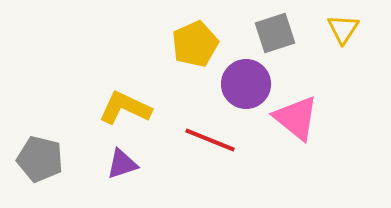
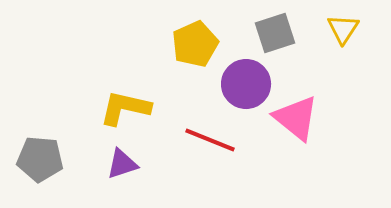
yellow L-shape: rotated 12 degrees counterclockwise
gray pentagon: rotated 9 degrees counterclockwise
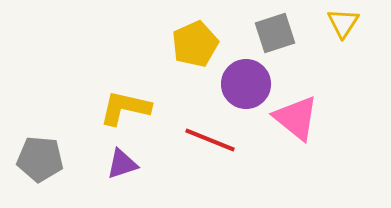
yellow triangle: moved 6 px up
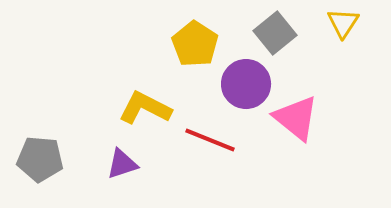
gray square: rotated 21 degrees counterclockwise
yellow pentagon: rotated 15 degrees counterclockwise
yellow L-shape: moved 20 px right; rotated 14 degrees clockwise
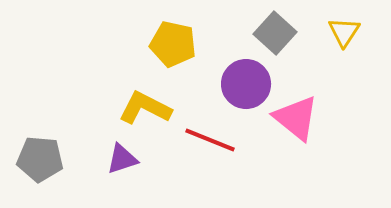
yellow triangle: moved 1 px right, 9 px down
gray square: rotated 9 degrees counterclockwise
yellow pentagon: moved 22 px left; rotated 21 degrees counterclockwise
purple triangle: moved 5 px up
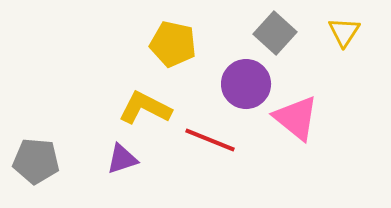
gray pentagon: moved 4 px left, 2 px down
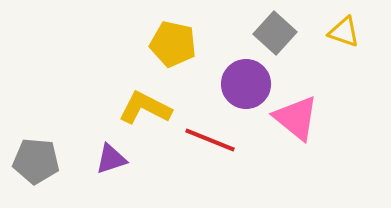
yellow triangle: rotated 44 degrees counterclockwise
purple triangle: moved 11 px left
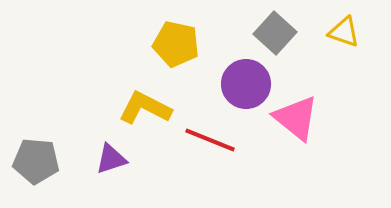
yellow pentagon: moved 3 px right
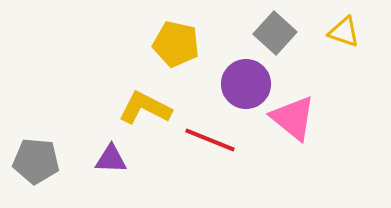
pink triangle: moved 3 px left
purple triangle: rotated 20 degrees clockwise
